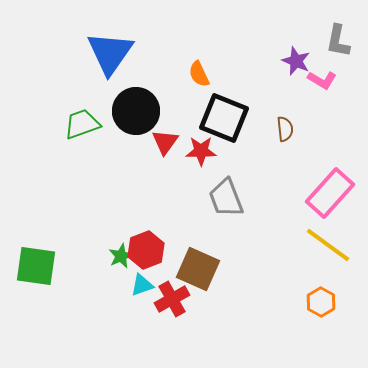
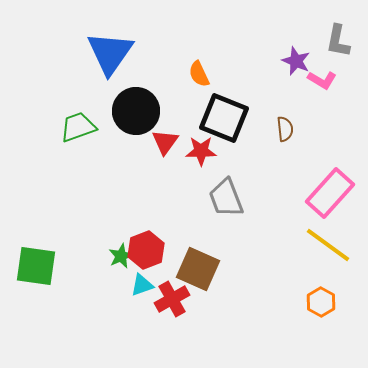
green trapezoid: moved 4 px left, 3 px down
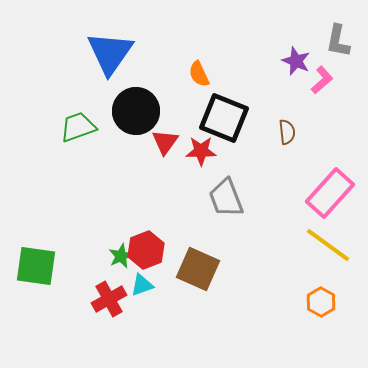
pink L-shape: rotated 72 degrees counterclockwise
brown semicircle: moved 2 px right, 3 px down
red cross: moved 63 px left
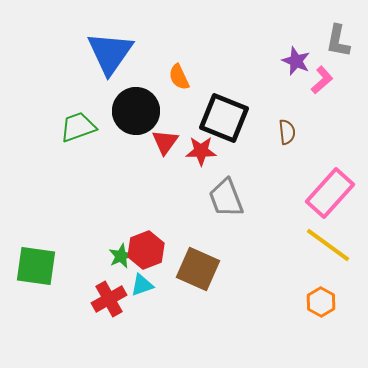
orange semicircle: moved 20 px left, 3 px down
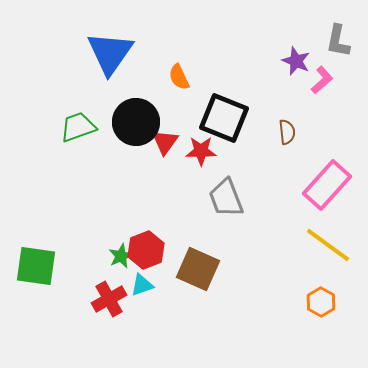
black circle: moved 11 px down
pink rectangle: moved 3 px left, 8 px up
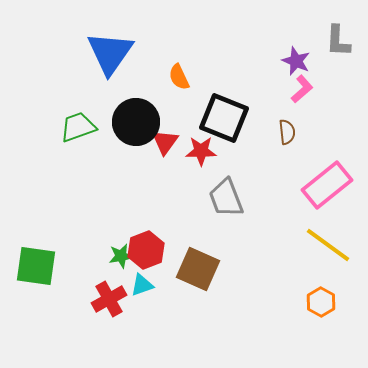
gray L-shape: rotated 8 degrees counterclockwise
pink L-shape: moved 20 px left, 9 px down
pink rectangle: rotated 9 degrees clockwise
green star: rotated 15 degrees clockwise
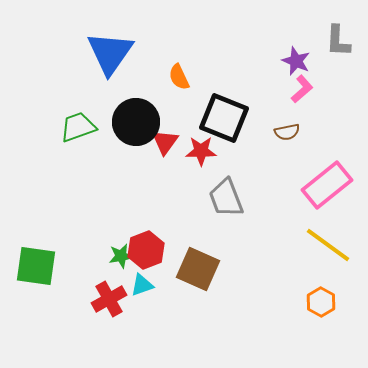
brown semicircle: rotated 85 degrees clockwise
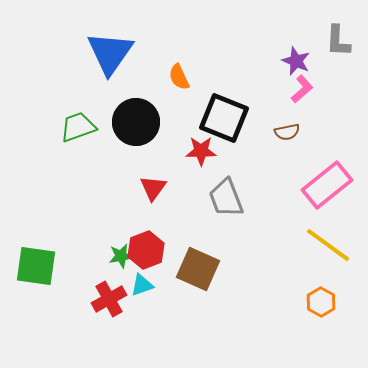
red triangle: moved 12 px left, 46 px down
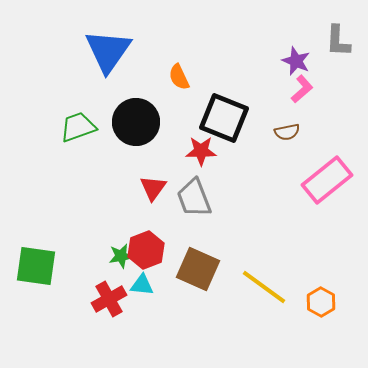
blue triangle: moved 2 px left, 2 px up
pink rectangle: moved 5 px up
gray trapezoid: moved 32 px left
yellow line: moved 64 px left, 42 px down
cyan triangle: rotated 25 degrees clockwise
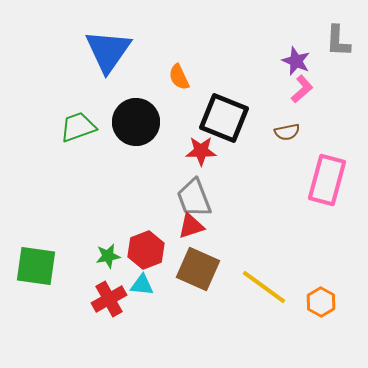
pink rectangle: rotated 36 degrees counterclockwise
red triangle: moved 38 px right, 38 px down; rotated 36 degrees clockwise
green star: moved 13 px left
